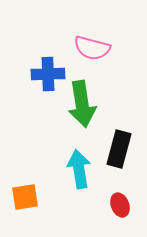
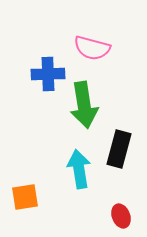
green arrow: moved 2 px right, 1 px down
red ellipse: moved 1 px right, 11 px down
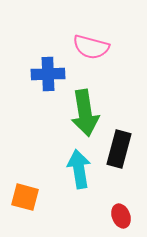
pink semicircle: moved 1 px left, 1 px up
green arrow: moved 1 px right, 8 px down
orange square: rotated 24 degrees clockwise
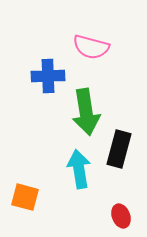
blue cross: moved 2 px down
green arrow: moved 1 px right, 1 px up
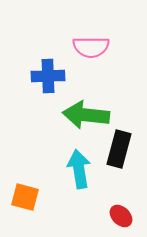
pink semicircle: rotated 15 degrees counterclockwise
green arrow: moved 3 px down; rotated 105 degrees clockwise
red ellipse: rotated 25 degrees counterclockwise
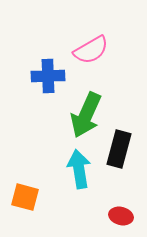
pink semicircle: moved 3 px down; rotated 30 degrees counterclockwise
green arrow: rotated 72 degrees counterclockwise
red ellipse: rotated 30 degrees counterclockwise
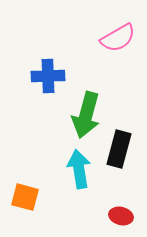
pink semicircle: moved 27 px right, 12 px up
green arrow: rotated 9 degrees counterclockwise
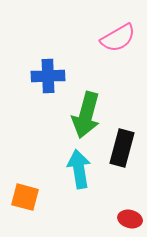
black rectangle: moved 3 px right, 1 px up
red ellipse: moved 9 px right, 3 px down
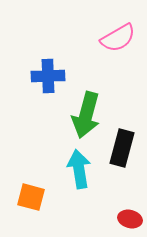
orange square: moved 6 px right
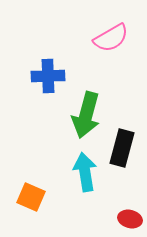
pink semicircle: moved 7 px left
cyan arrow: moved 6 px right, 3 px down
orange square: rotated 8 degrees clockwise
